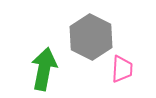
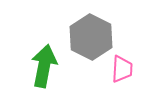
green arrow: moved 3 px up
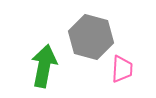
gray hexagon: rotated 12 degrees counterclockwise
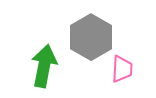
gray hexagon: rotated 15 degrees clockwise
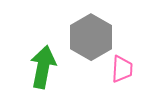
green arrow: moved 1 px left, 1 px down
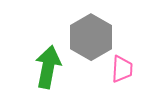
green arrow: moved 5 px right
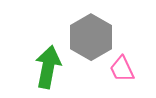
pink trapezoid: rotated 152 degrees clockwise
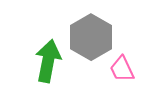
green arrow: moved 6 px up
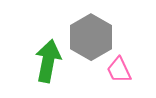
pink trapezoid: moved 3 px left, 1 px down
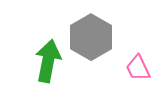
pink trapezoid: moved 19 px right, 2 px up
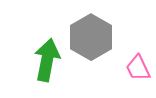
green arrow: moved 1 px left, 1 px up
